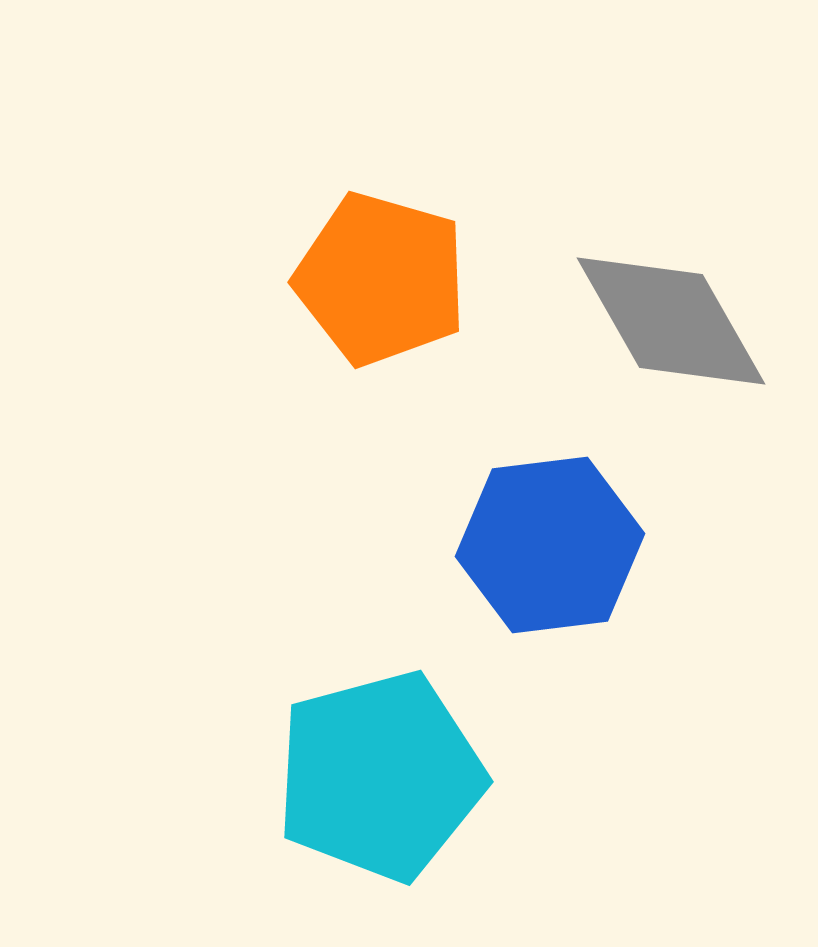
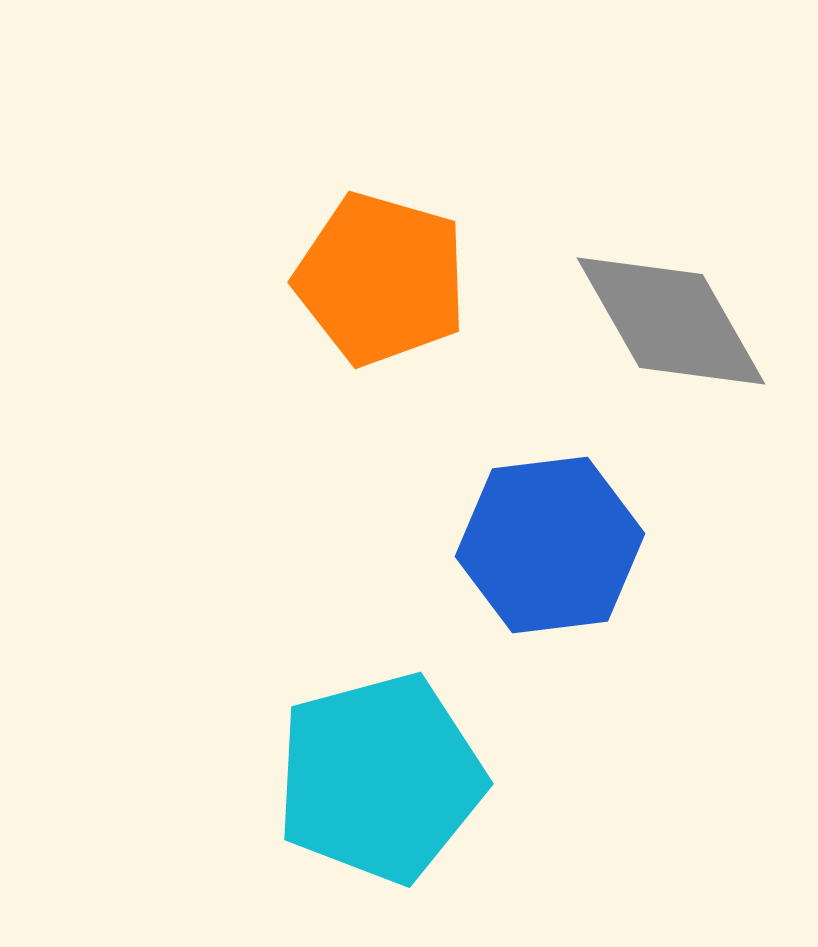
cyan pentagon: moved 2 px down
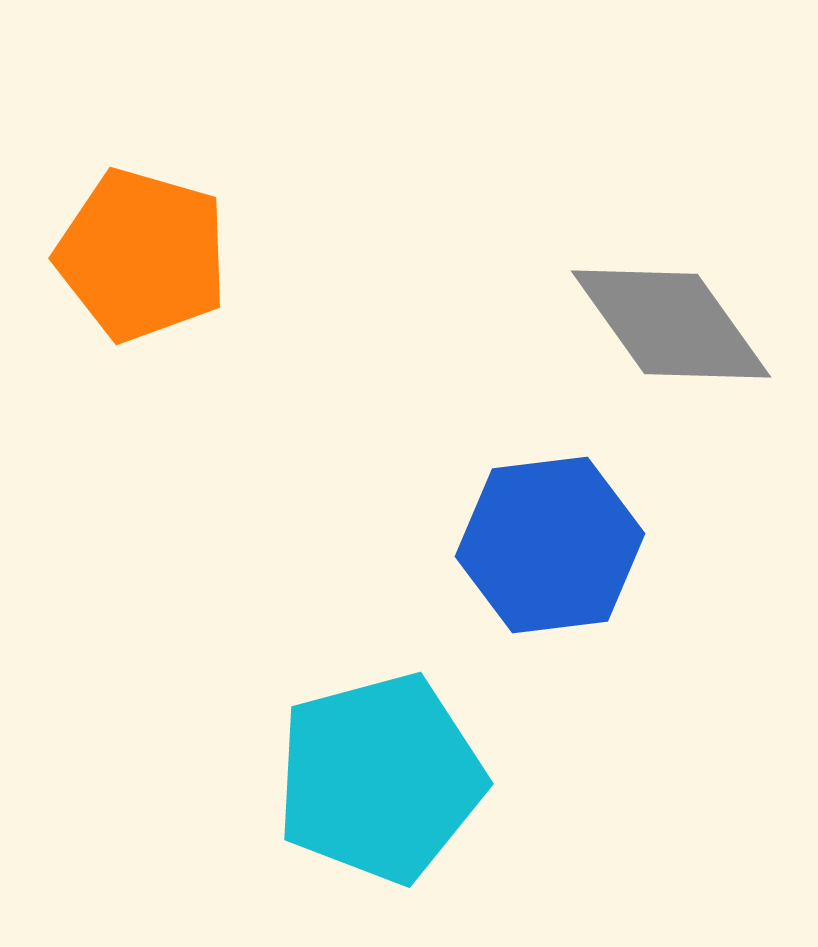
orange pentagon: moved 239 px left, 24 px up
gray diamond: moved 3 px down; rotated 6 degrees counterclockwise
